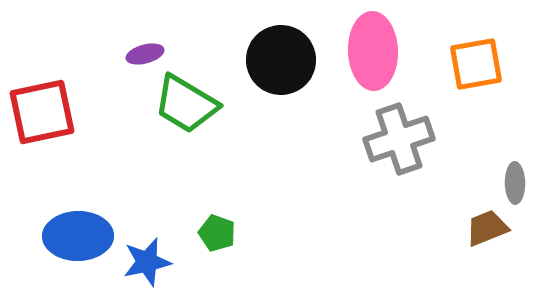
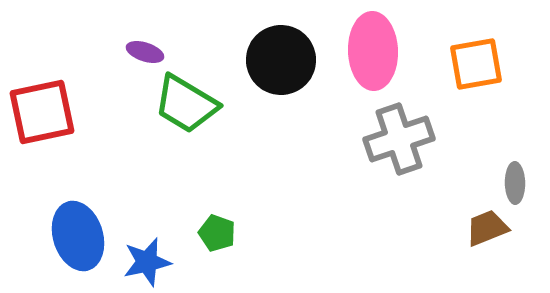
purple ellipse: moved 2 px up; rotated 33 degrees clockwise
blue ellipse: rotated 74 degrees clockwise
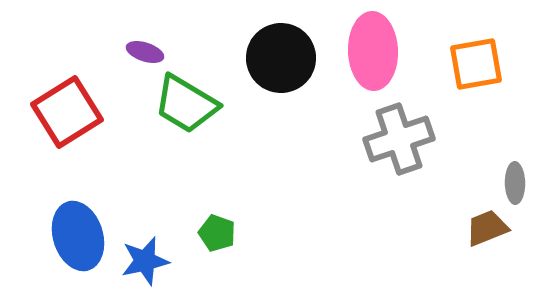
black circle: moved 2 px up
red square: moved 25 px right; rotated 20 degrees counterclockwise
blue star: moved 2 px left, 1 px up
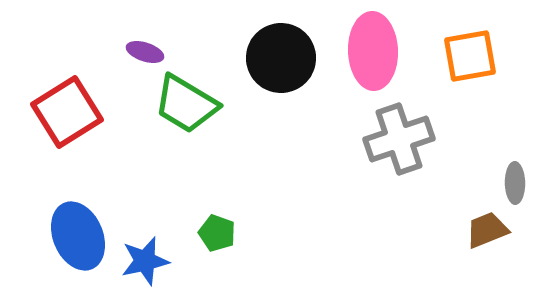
orange square: moved 6 px left, 8 px up
brown trapezoid: moved 2 px down
blue ellipse: rotated 6 degrees counterclockwise
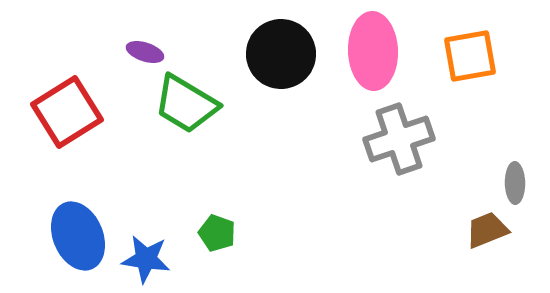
black circle: moved 4 px up
blue star: moved 1 px right, 2 px up; rotated 21 degrees clockwise
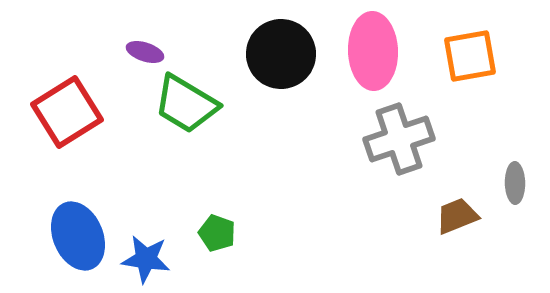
brown trapezoid: moved 30 px left, 14 px up
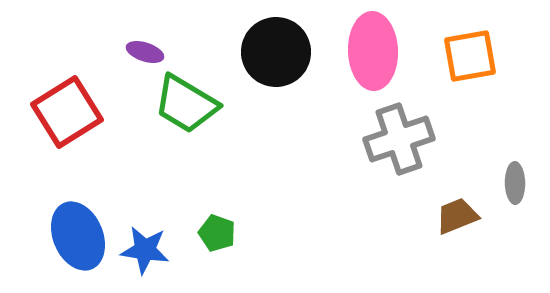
black circle: moved 5 px left, 2 px up
blue star: moved 1 px left, 9 px up
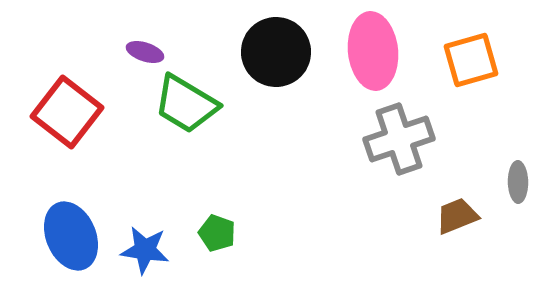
pink ellipse: rotated 4 degrees counterclockwise
orange square: moved 1 px right, 4 px down; rotated 6 degrees counterclockwise
red square: rotated 20 degrees counterclockwise
gray ellipse: moved 3 px right, 1 px up
blue ellipse: moved 7 px left
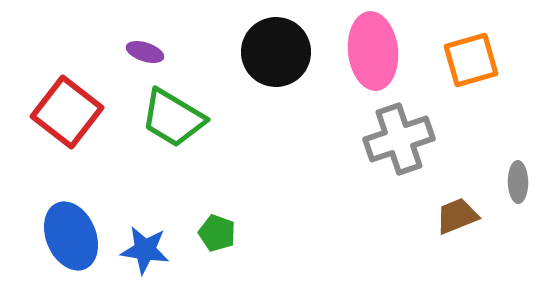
green trapezoid: moved 13 px left, 14 px down
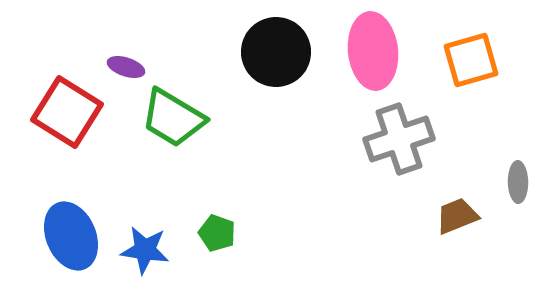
purple ellipse: moved 19 px left, 15 px down
red square: rotated 6 degrees counterclockwise
